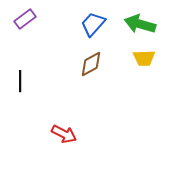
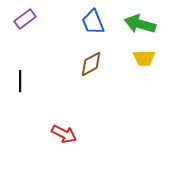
blue trapezoid: moved 2 px up; rotated 64 degrees counterclockwise
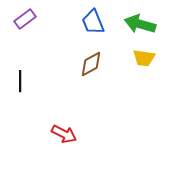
yellow trapezoid: rotated 10 degrees clockwise
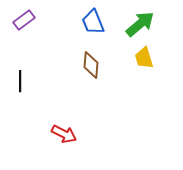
purple rectangle: moved 1 px left, 1 px down
green arrow: rotated 124 degrees clockwise
yellow trapezoid: rotated 65 degrees clockwise
brown diamond: moved 1 px down; rotated 56 degrees counterclockwise
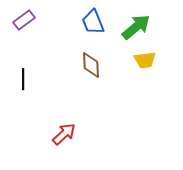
green arrow: moved 4 px left, 3 px down
yellow trapezoid: moved 1 px right, 2 px down; rotated 80 degrees counterclockwise
brown diamond: rotated 8 degrees counterclockwise
black line: moved 3 px right, 2 px up
red arrow: rotated 70 degrees counterclockwise
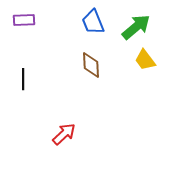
purple rectangle: rotated 35 degrees clockwise
yellow trapezoid: rotated 60 degrees clockwise
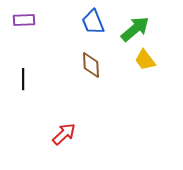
green arrow: moved 1 px left, 2 px down
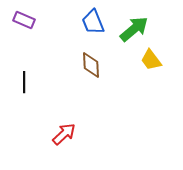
purple rectangle: rotated 25 degrees clockwise
green arrow: moved 1 px left
yellow trapezoid: moved 6 px right
black line: moved 1 px right, 3 px down
